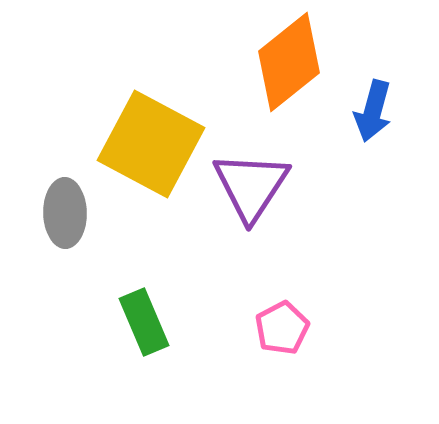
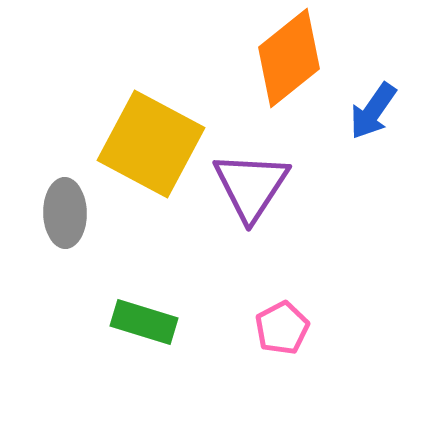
orange diamond: moved 4 px up
blue arrow: rotated 20 degrees clockwise
green rectangle: rotated 50 degrees counterclockwise
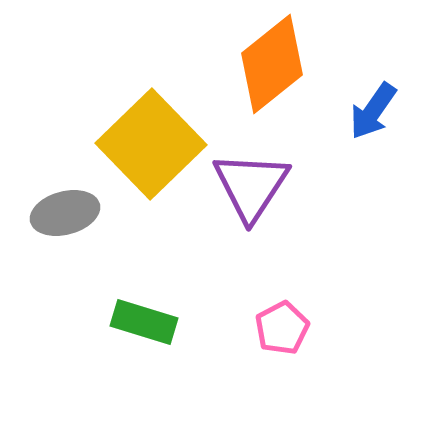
orange diamond: moved 17 px left, 6 px down
yellow square: rotated 18 degrees clockwise
gray ellipse: rotated 76 degrees clockwise
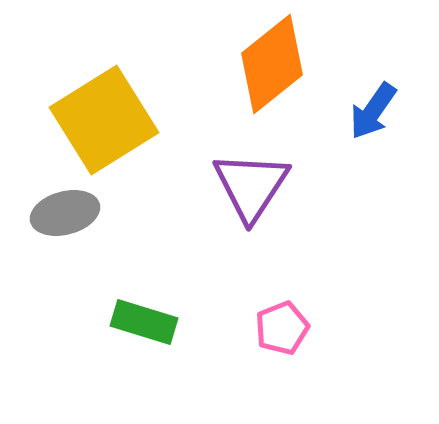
yellow square: moved 47 px left, 24 px up; rotated 12 degrees clockwise
pink pentagon: rotated 6 degrees clockwise
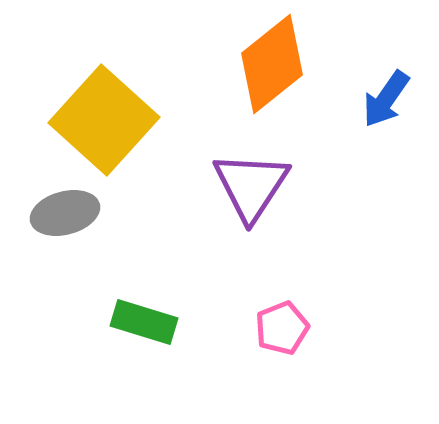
blue arrow: moved 13 px right, 12 px up
yellow square: rotated 16 degrees counterclockwise
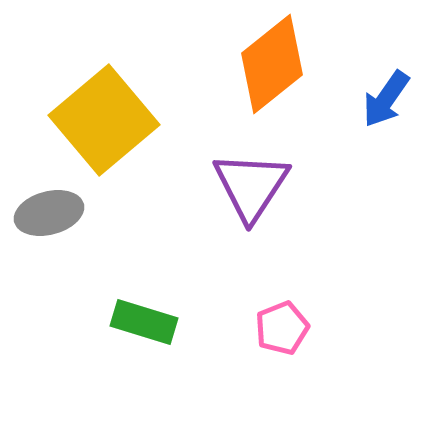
yellow square: rotated 8 degrees clockwise
gray ellipse: moved 16 px left
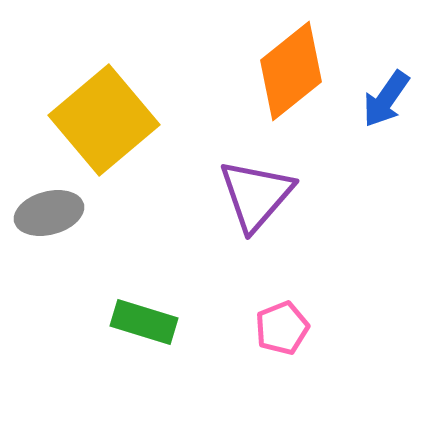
orange diamond: moved 19 px right, 7 px down
purple triangle: moved 5 px right, 9 px down; rotated 8 degrees clockwise
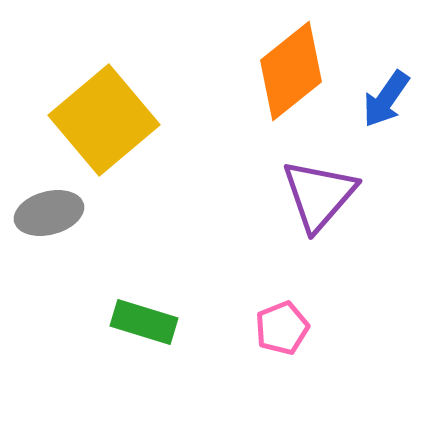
purple triangle: moved 63 px right
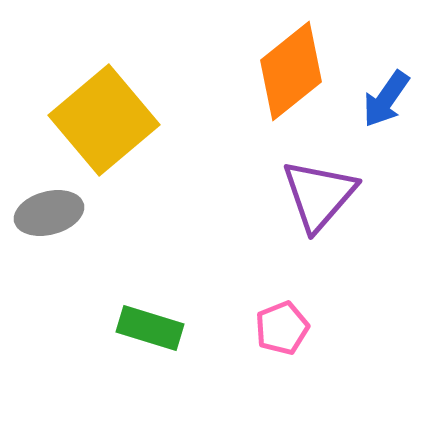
green rectangle: moved 6 px right, 6 px down
